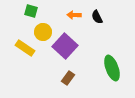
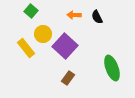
green square: rotated 24 degrees clockwise
yellow circle: moved 2 px down
yellow rectangle: moved 1 px right; rotated 18 degrees clockwise
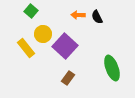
orange arrow: moved 4 px right
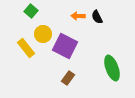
orange arrow: moved 1 px down
purple square: rotated 15 degrees counterclockwise
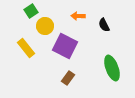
green square: rotated 16 degrees clockwise
black semicircle: moved 7 px right, 8 px down
yellow circle: moved 2 px right, 8 px up
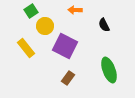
orange arrow: moved 3 px left, 6 px up
green ellipse: moved 3 px left, 2 px down
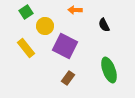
green square: moved 5 px left, 1 px down
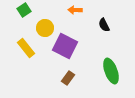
green square: moved 2 px left, 2 px up
yellow circle: moved 2 px down
green ellipse: moved 2 px right, 1 px down
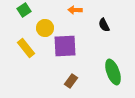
purple square: rotated 30 degrees counterclockwise
green ellipse: moved 2 px right, 1 px down
brown rectangle: moved 3 px right, 3 px down
